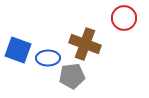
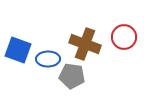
red circle: moved 19 px down
blue ellipse: moved 1 px down
gray pentagon: rotated 15 degrees clockwise
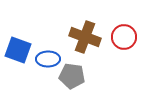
brown cross: moved 7 px up
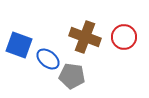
blue square: moved 1 px right, 5 px up
blue ellipse: rotated 40 degrees clockwise
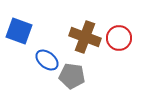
red circle: moved 5 px left, 1 px down
blue square: moved 14 px up
blue ellipse: moved 1 px left, 1 px down
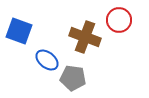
red circle: moved 18 px up
gray pentagon: moved 1 px right, 2 px down
